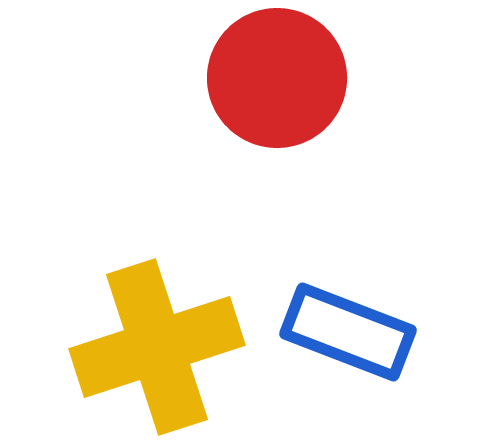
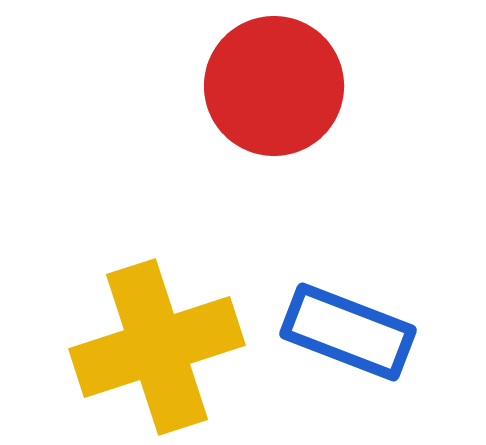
red circle: moved 3 px left, 8 px down
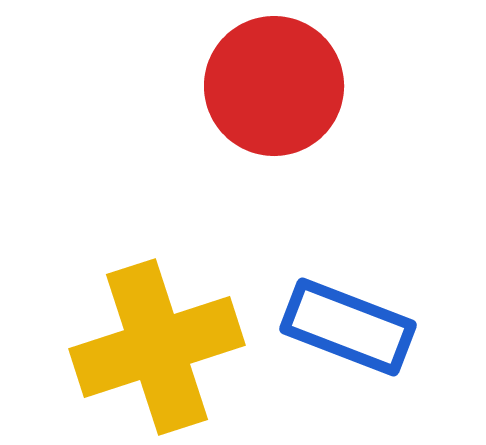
blue rectangle: moved 5 px up
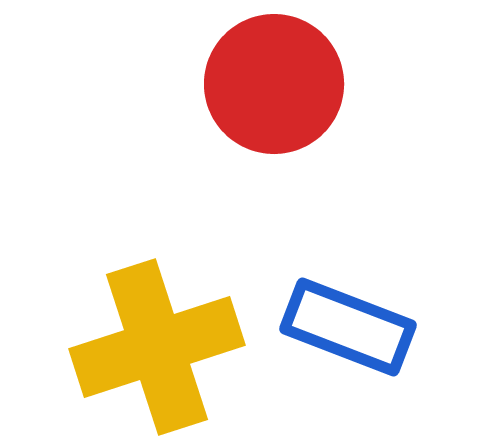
red circle: moved 2 px up
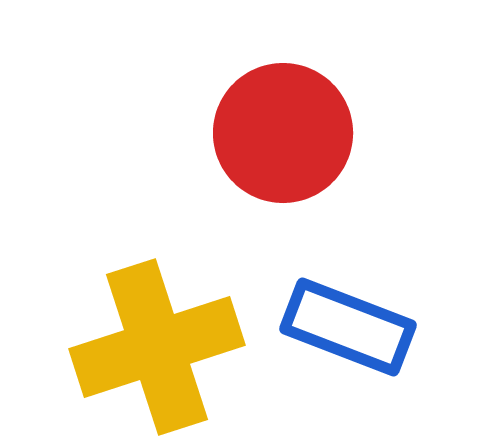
red circle: moved 9 px right, 49 px down
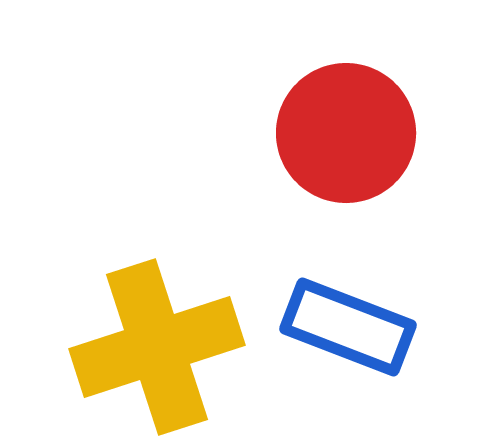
red circle: moved 63 px right
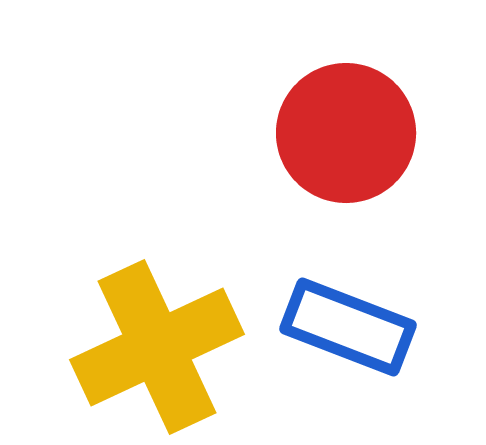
yellow cross: rotated 7 degrees counterclockwise
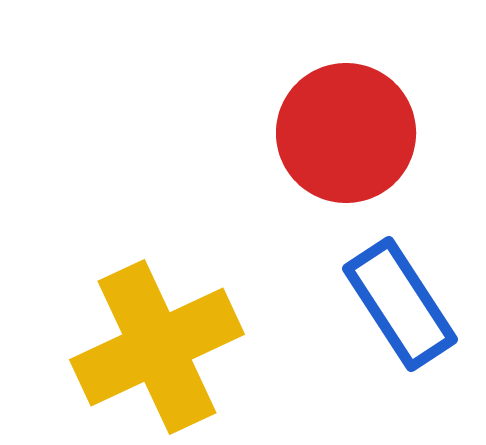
blue rectangle: moved 52 px right, 23 px up; rotated 36 degrees clockwise
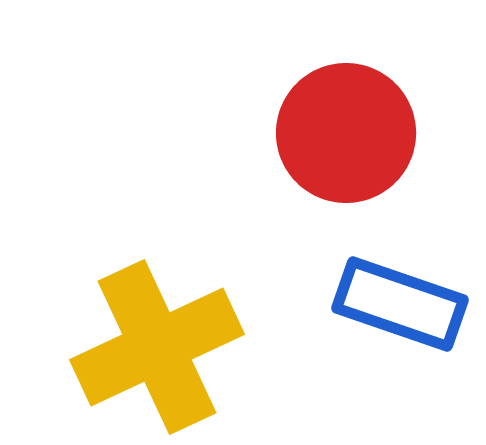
blue rectangle: rotated 38 degrees counterclockwise
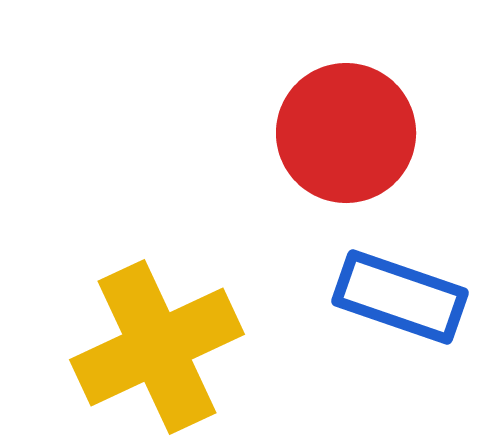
blue rectangle: moved 7 px up
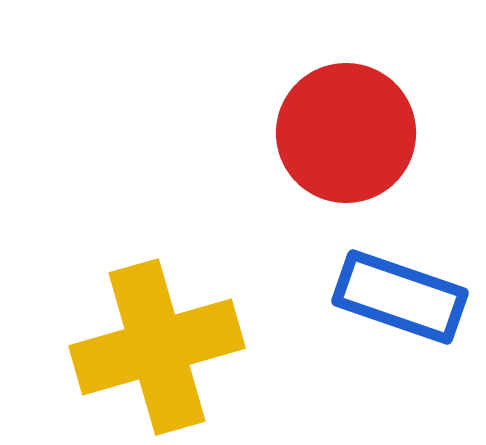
yellow cross: rotated 9 degrees clockwise
